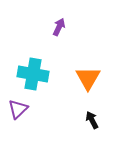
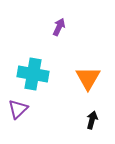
black arrow: rotated 42 degrees clockwise
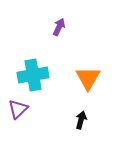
cyan cross: moved 1 px down; rotated 20 degrees counterclockwise
black arrow: moved 11 px left
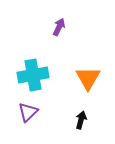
purple triangle: moved 10 px right, 3 px down
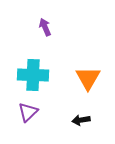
purple arrow: moved 14 px left; rotated 48 degrees counterclockwise
cyan cross: rotated 12 degrees clockwise
black arrow: rotated 114 degrees counterclockwise
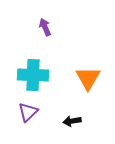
black arrow: moved 9 px left, 1 px down
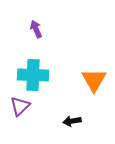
purple arrow: moved 9 px left, 2 px down
orange triangle: moved 6 px right, 2 px down
purple triangle: moved 8 px left, 6 px up
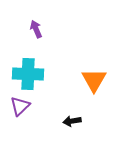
cyan cross: moved 5 px left, 1 px up
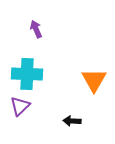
cyan cross: moved 1 px left
black arrow: rotated 12 degrees clockwise
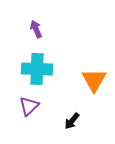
cyan cross: moved 10 px right, 5 px up
purple triangle: moved 9 px right
black arrow: rotated 54 degrees counterclockwise
